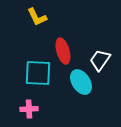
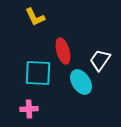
yellow L-shape: moved 2 px left
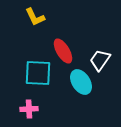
red ellipse: rotated 15 degrees counterclockwise
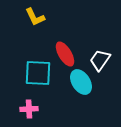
red ellipse: moved 2 px right, 3 px down
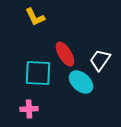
cyan ellipse: rotated 15 degrees counterclockwise
